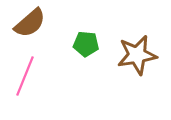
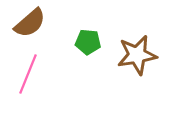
green pentagon: moved 2 px right, 2 px up
pink line: moved 3 px right, 2 px up
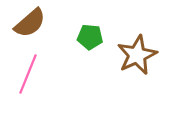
green pentagon: moved 2 px right, 5 px up
brown star: rotated 15 degrees counterclockwise
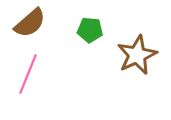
green pentagon: moved 7 px up
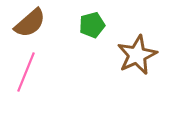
green pentagon: moved 2 px right, 5 px up; rotated 20 degrees counterclockwise
pink line: moved 2 px left, 2 px up
